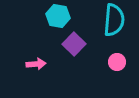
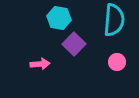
cyan hexagon: moved 1 px right, 2 px down
pink arrow: moved 4 px right
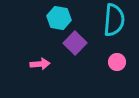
purple square: moved 1 px right, 1 px up
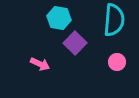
pink arrow: rotated 30 degrees clockwise
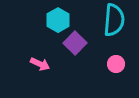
cyan hexagon: moved 1 px left, 2 px down; rotated 20 degrees clockwise
pink circle: moved 1 px left, 2 px down
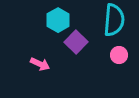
purple square: moved 1 px right, 1 px up
pink circle: moved 3 px right, 9 px up
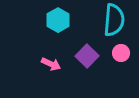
purple square: moved 11 px right, 14 px down
pink circle: moved 2 px right, 2 px up
pink arrow: moved 11 px right
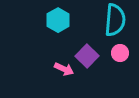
cyan semicircle: moved 1 px right
pink circle: moved 1 px left
pink arrow: moved 13 px right, 5 px down
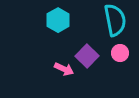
cyan semicircle: rotated 16 degrees counterclockwise
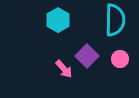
cyan semicircle: rotated 12 degrees clockwise
pink circle: moved 6 px down
pink arrow: rotated 24 degrees clockwise
